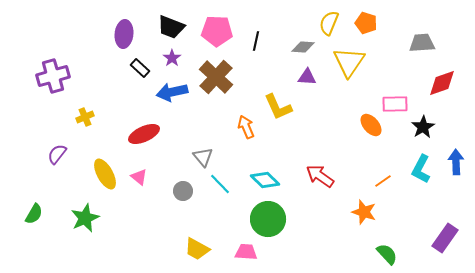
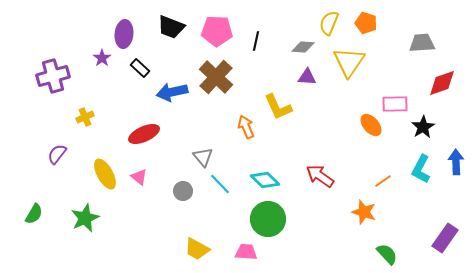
purple star at (172, 58): moved 70 px left
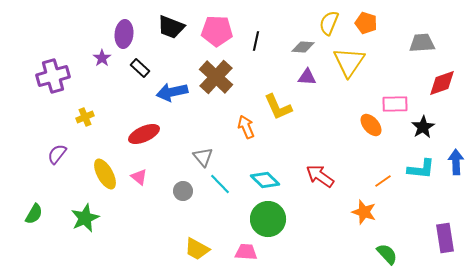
cyan L-shape at (421, 169): rotated 112 degrees counterclockwise
purple rectangle at (445, 238): rotated 44 degrees counterclockwise
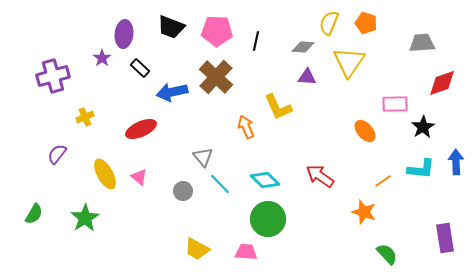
orange ellipse at (371, 125): moved 6 px left, 6 px down
red ellipse at (144, 134): moved 3 px left, 5 px up
green star at (85, 218): rotated 8 degrees counterclockwise
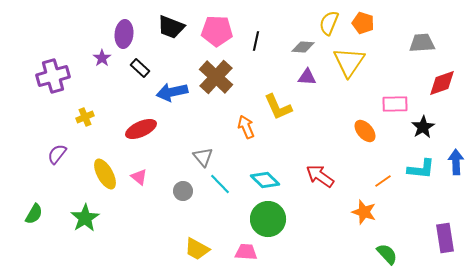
orange pentagon at (366, 23): moved 3 px left
